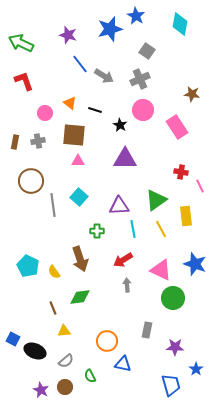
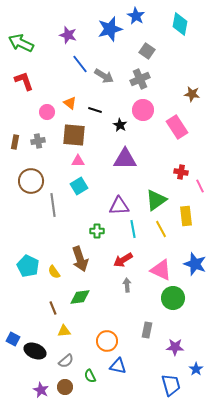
pink circle at (45, 113): moved 2 px right, 1 px up
cyan square at (79, 197): moved 11 px up; rotated 18 degrees clockwise
blue triangle at (123, 364): moved 5 px left, 2 px down
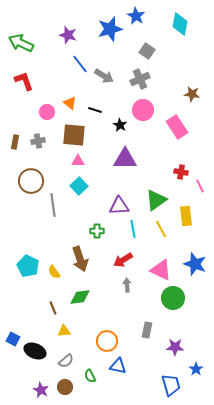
cyan square at (79, 186): rotated 12 degrees counterclockwise
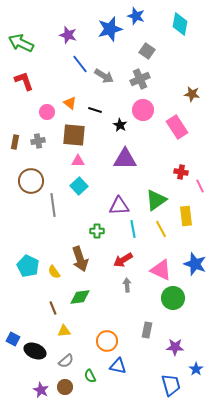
blue star at (136, 16): rotated 12 degrees counterclockwise
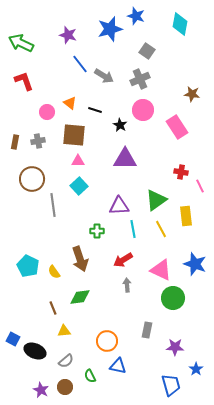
brown circle at (31, 181): moved 1 px right, 2 px up
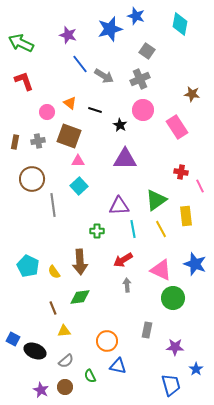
brown square at (74, 135): moved 5 px left, 1 px down; rotated 15 degrees clockwise
brown arrow at (80, 259): moved 3 px down; rotated 15 degrees clockwise
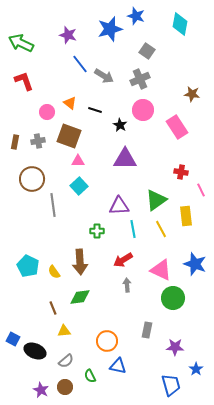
pink line at (200, 186): moved 1 px right, 4 px down
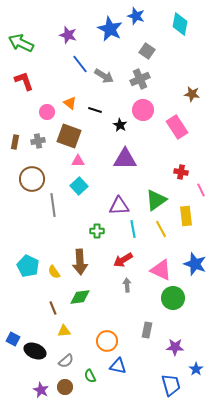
blue star at (110, 29): rotated 30 degrees counterclockwise
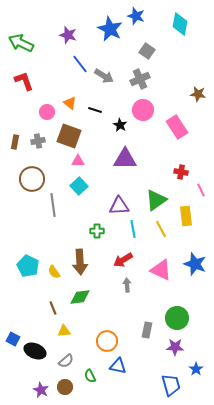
brown star at (192, 94): moved 6 px right
green circle at (173, 298): moved 4 px right, 20 px down
